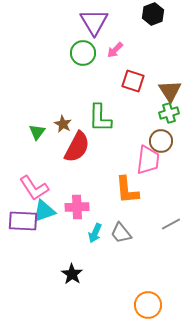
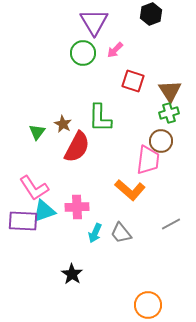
black hexagon: moved 2 px left
orange L-shape: moved 3 px right; rotated 44 degrees counterclockwise
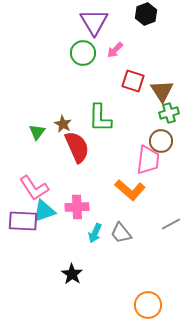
black hexagon: moved 5 px left
brown triangle: moved 8 px left
red semicircle: rotated 52 degrees counterclockwise
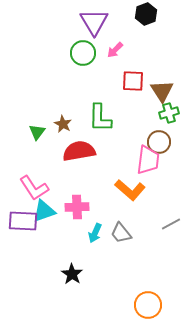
red square: rotated 15 degrees counterclockwise
brown circle: moved 2 px left, 1 px down
red semicircle: moved 2 px right, 4 px down; rotated 76 degrees counterclockwise
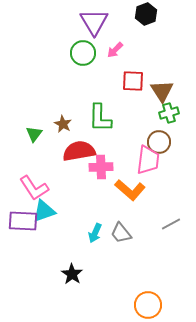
green triangle: moved 3 px left, 2 px down
pink cross: moved 24 px right, 40 px up
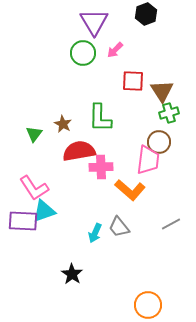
gray trapezoid: moved 2 px left, 6 px up
